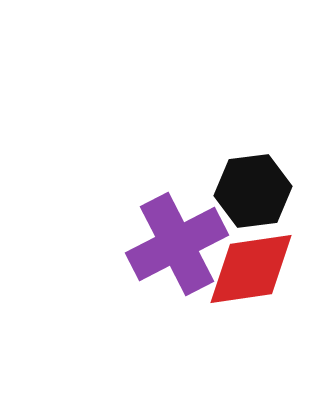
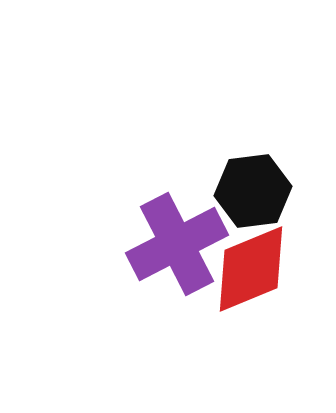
red diamond: rotated 14 degrees counterclockwise
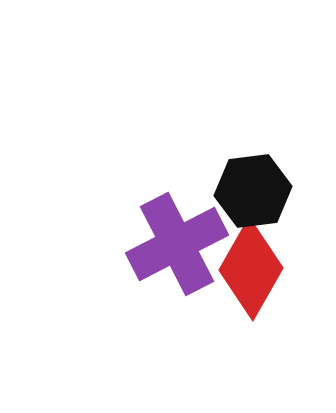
red diamond: rotated 38 degrees counterclockwise
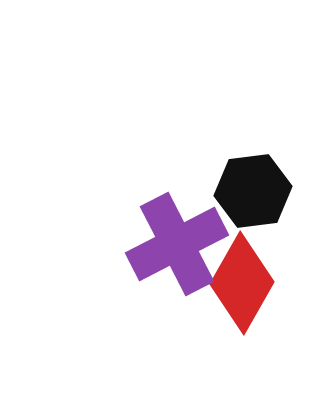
red diamond: moved 9 px left, 14 px down
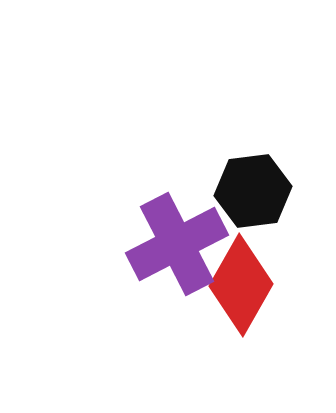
red diamond: moved 1 px left, 2 px down
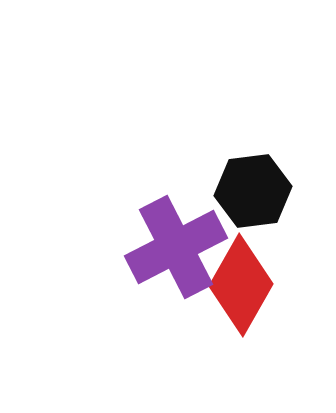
purple cross: moved 1 px left, 3 px down
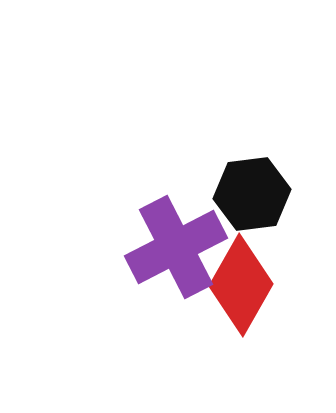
black hexagon: moved 1 px left, 3 px down
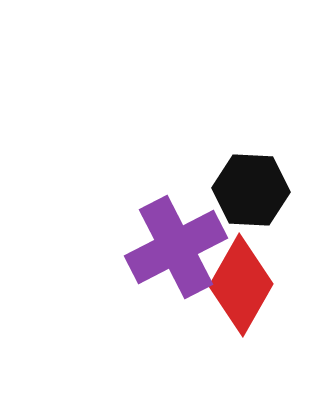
black hexagon: moved 1 px left, 4 px up; rotated 10 degrees clockwise
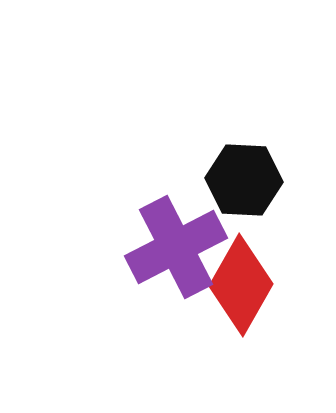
black hexagon: moved 7 px left, 10 px up
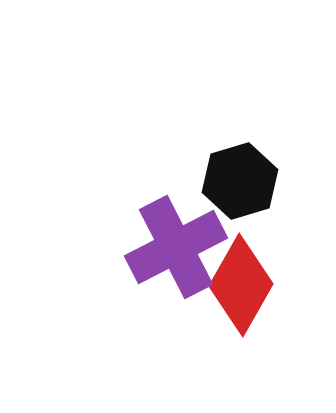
black hexagon: moved 4 px left, 1 px down; rotated 20 degrees counterclockwise
